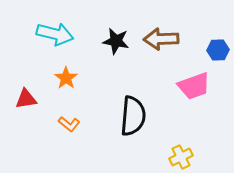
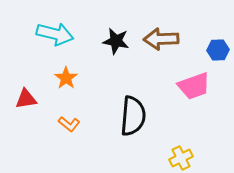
yellow cross: moved 1 px down
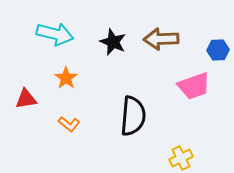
black star: moved 3 px left, 1 px down; rotated 12 degrees clockwise
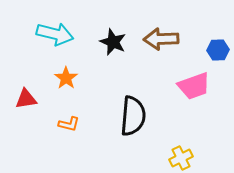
orange L-shape: rotated 25 degrees counterclockwise
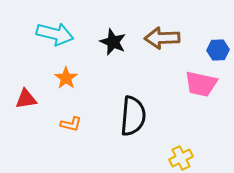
brown arrow: moved 1 px right, 1 px up
pink trapezoid: moved 7 px right, 2 px up; rotated 32 degrees clockwise
orange L-shape: moved 2 px right
